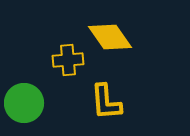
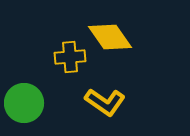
yellow cross: moved 2 px right, 3 px up
yellow L-shape: moved 1 px left; rotated 51 degrees counterclockwise
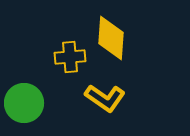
yellow diamond: moved 1 px right, 1 px down; rotated 39 degrees clockwise
yellow L-shape: moved 4 px up
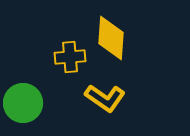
green circle: moved 1 px left
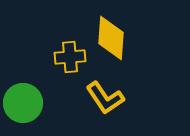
yellow L-shape: rotated 21 degrees clockwise
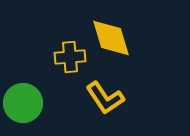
yellow diamond: rotated 21 degrees counterclockwise
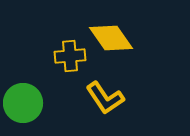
yellow diamond: rotated 18 degrees counterclockwise
yellow cross: moved 1 px up
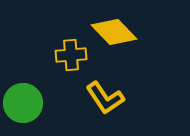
yellow diamond: moved 3 px right, 6 px up; rotated 9 degrees counterclockwise
yellow cross: moved 1 px right, 1 px up
